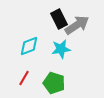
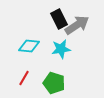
cyan diamond: rotated 25 degrees clockwise
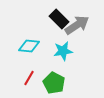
black rectangle: rotated 18 degrees counterclockwise
cyan star: moved 2 px right, 2 px down
red line: moved 5 px right
green pentagon: rotated 10 degrees clockwise
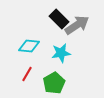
cyan star: moved 2 px left, 2 px down
red line: moved 2 px left, 4 px up
green pentagon: rotated 15 degrees clockwise
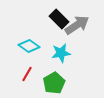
cyan diamond: rotated 30 degrees clockwise
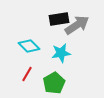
black rectangle: rotated 54 degrees counterclockwise
cyan diamond: rotated 10 degrees clockwise
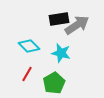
cyan star: rotated 24 degrees clockwise
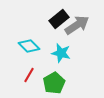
black rectangle: rotated 30 degrees counterclockwise
red line: moved 2 px right, 1 px down
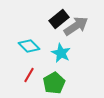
gray arrow: moved 1 px left, 1 px down
cyan star: rotated 12 degrees clockwise
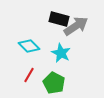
black rectangle: rotated 54 degrees clockwise
green pentagon: rotated 15 degrees counterclockwise
